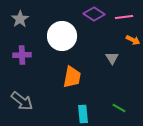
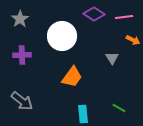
orange trapezoid: rotated 25 degrees clockwise
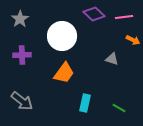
purple diamond: rotated 10 degrees clockwise
gray triangle: moved 1 px down; rotated 40 degrees counterclockwise
orange trapezoid: moved 8 px left, 4 px up
cyan rectangle: moved 2 px right, 11 px up; rotated 18 degrees clockwise
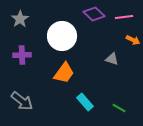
cyan rectangle: moved 1 px up; rotated 54 degrees counterclockwise
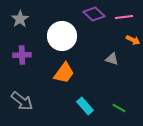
cyan rectangle: moved 4 px down
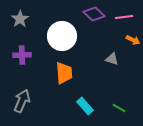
orange trapezoid: rotated 40 degrees counterclockwise
gray arrow: rotated 105 degrees counterclockwise
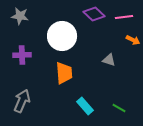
gray star: moved 3 px up; rotated 30 degrees counterclockwise
gray triangle: moved 3 px left, 1 px down
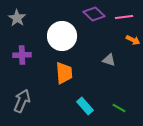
gray star: moved 3 px left, 2 px down; rotated 24 degrees clockwise
